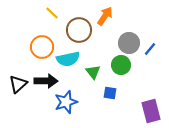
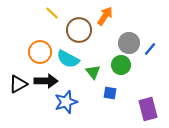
orange circle: moved 2 px left, 5 px down
cyan semicircle: rotated 40 degrees clockwise
black triangle: rotated 12 degrees clockwise
purple rectangle: moved 3 px left, 2 px up
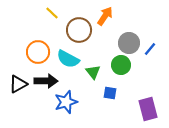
orange circle: moved 2 px left
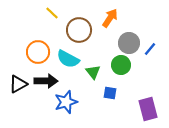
orange arrow: moved 5 px right, 2 px down
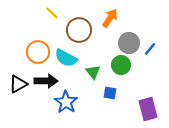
cyan semicircle: moved 2 px left, 1 px up
blue star: rotated 20 degrees counterclockwise
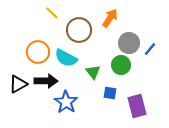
purple rectangle: moved 11 px left, 3 px up
